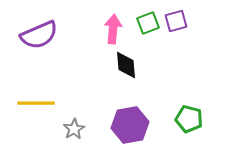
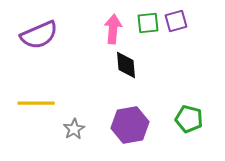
green square: rotated 15 degrees clockwise
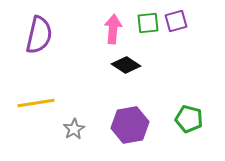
purple semicircle: rotated 54 degrees counterclockwise
black diamond: rotated 52 degrees counterclockwise
yellow line: rotated 9 degrees counterclockwise
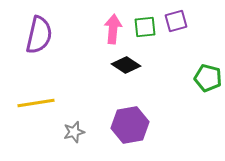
green square: moved 3 px left, 4 px down
green pentagon: moved 19 px right, 41 px up
gray star: moved 3 px down; rotated 15 degrees clockwise
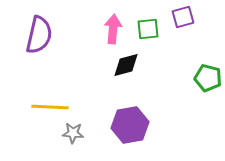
purple square: moved 7 px right, 4 px up
green square: moved 3 px right, 2 px down
black diamond: rotated 48 degrees counterclockwise
yellow line: moved 14 px right, 4 px down; rotated 12 degrees clockwise
gray star: moved 1 px left, 1 px down; rotated 20 degrees clockwise
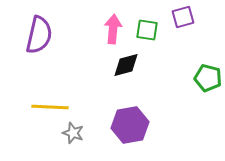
green square: moved 1 px left, 1 px down; rotated 15 degrees clockwise
gray star: rotated 15 degrees clockwise
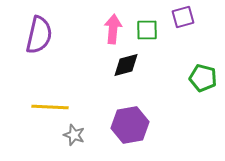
green square: rotated 10 degrees counterclockwise
green pentagon: moved 5 px left
gray star: moved 1 px right, 2 px down
